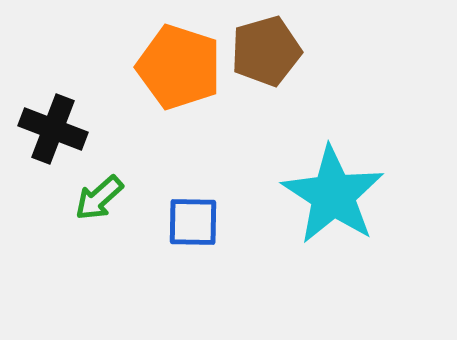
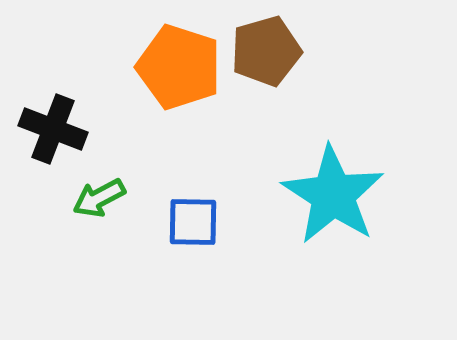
green arrow: rotated 14 degrees clockwise
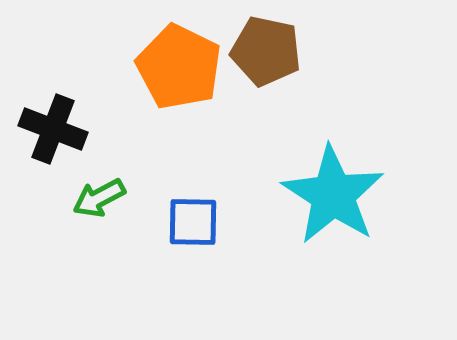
brown pentagon: rotated 28 degrees clockwise
orange pentagon: rotated 8 degrees clockwise
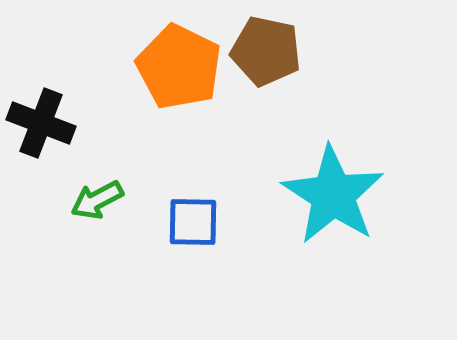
black cross: moved 12 px left, 6 px up
green arrow: moved 2 px left, 2 px down
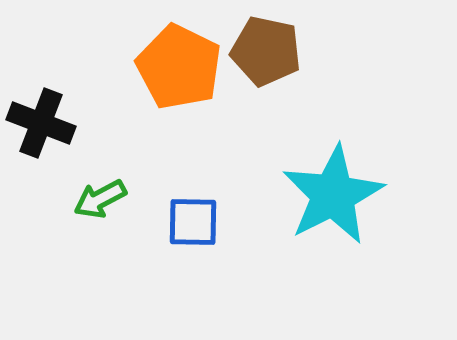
cyan star: rotated 12 degrees clockwise
green arrow: moved 3 px right, 1 px up
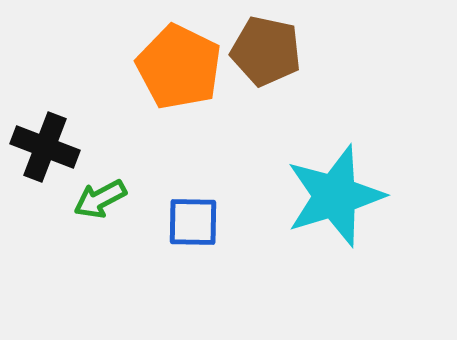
black cross: moved 4 px right, 24 px down
cyan star: moved 2 px right, 1 px down; rotated 10 degrees clockwise
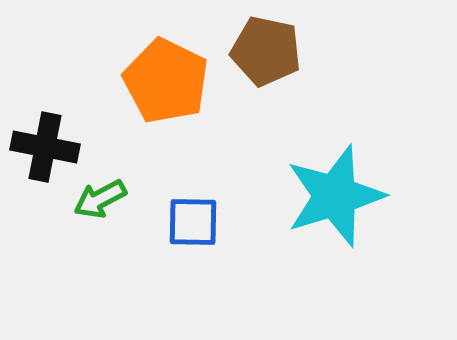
orange pentagon: moved 13 px left, 14 px down
black cross: rotated 10 degrees counterclockwise
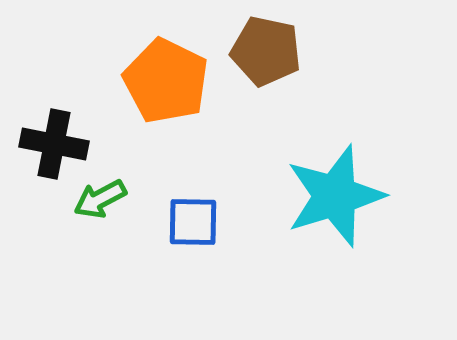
black cross: moved 9 px right, 3 px up
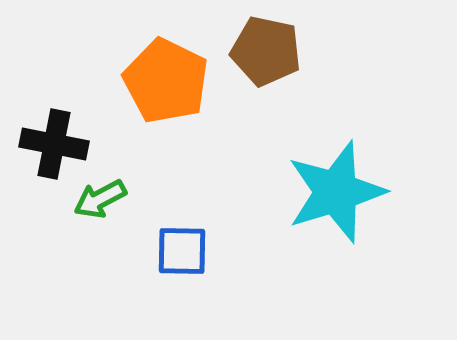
cyan star: moved 1 px right, 4 px up
blue square: moved 11 px left, 29 px down
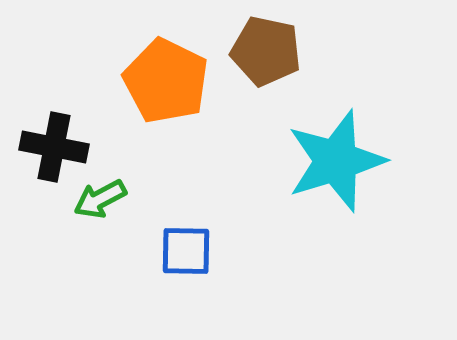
black cross: moved 3 px down
cyan star: moved 31 px up
blue square: moved 4 px right
